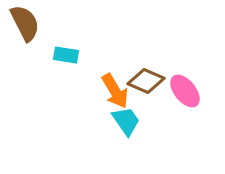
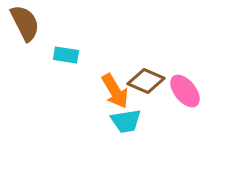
cyan trapezoid: rotated 116 degrees clockwise
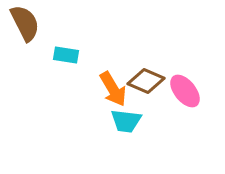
orange arrow: moved 2 px left, 2 px up
cyan trapezoid: rotated 16 degrees clockwise
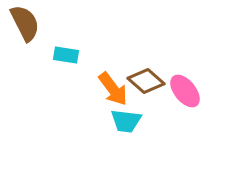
brown diamond: rotated 18 degrees clockwise
orange arrow: rotated 6 degrees counterclockwise
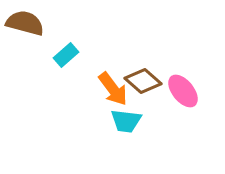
brown semicircle: rotated 48 degrees counterclockwise
cyan rectangle: rotated 50 degrees counterclockwise
brown diamond: moved 3 px left
pink ellipse: moved 2 px left
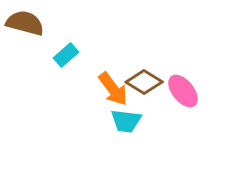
brown diamond: moved 1 px right, 1 px down; rotated 9 degrees counterclockwise
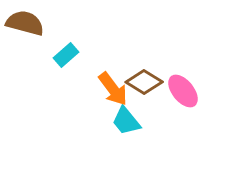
cyan trapezoid: rotated 44 degrees clockwise
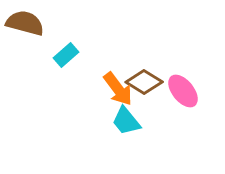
orange arrow: moved 5 px right
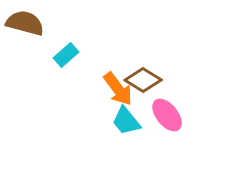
brown diamond: moved 1 px left, 2 px up
pink ellipse: moved 16 px left, 24 px down
